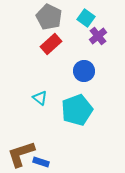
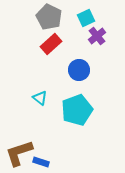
cyan square: rotated 30 degrees clockwise
purple cross: moved 1 px left
blue circle: moved 5 px left, 1 px up
brown L-shape: moved 2 px left, 1 px up
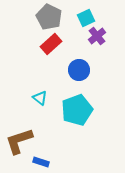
brown L-shape: moved 12 px up
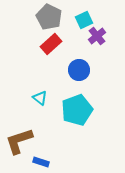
cyan square: moved 2 px left, 2 px down
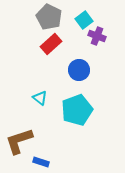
cyan square: rotated 12 degrees counterclockwise
purple cross: rotated 30 degrees counterclockwise
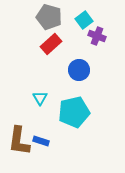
gray pentagon: rotated 10 degrees counterclockwise
cyan triangle: rotated 21 degrees clockwise
cyan pentagon: moved 3 px left, 2 px down; rotated 8 degrees clockwise
brown L-shape: rotated 64 degrees counterclockwise
blue rectangle: moved 21 px up
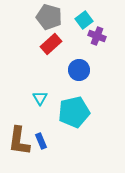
blue rectangle: rotated 49 degrees clockwise
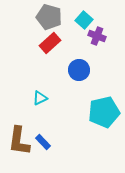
cyan square: rotated 12 degrees counterclockwise
red rectangle: moved 1 px left, 1 px up
cyan triangle: rotated 35 degrees clockwise
cyan pentagon: moved 30 px right
blue rectangle: moved 2 px right, 1 px down; rotated 21 degrees counterclockwise
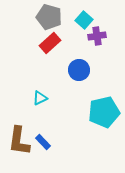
purple cross: rotated 30 degrees counterclockwise
